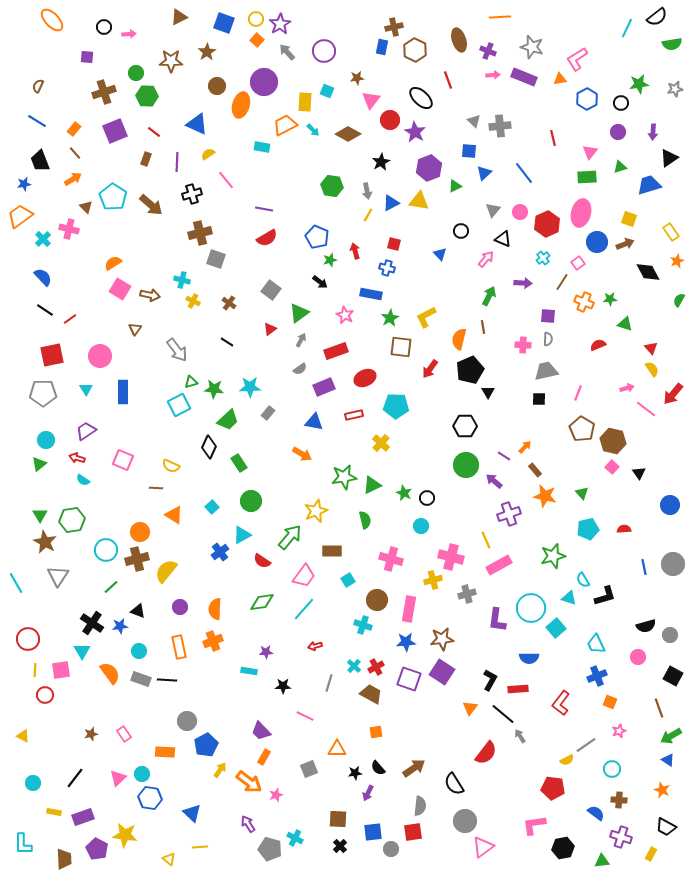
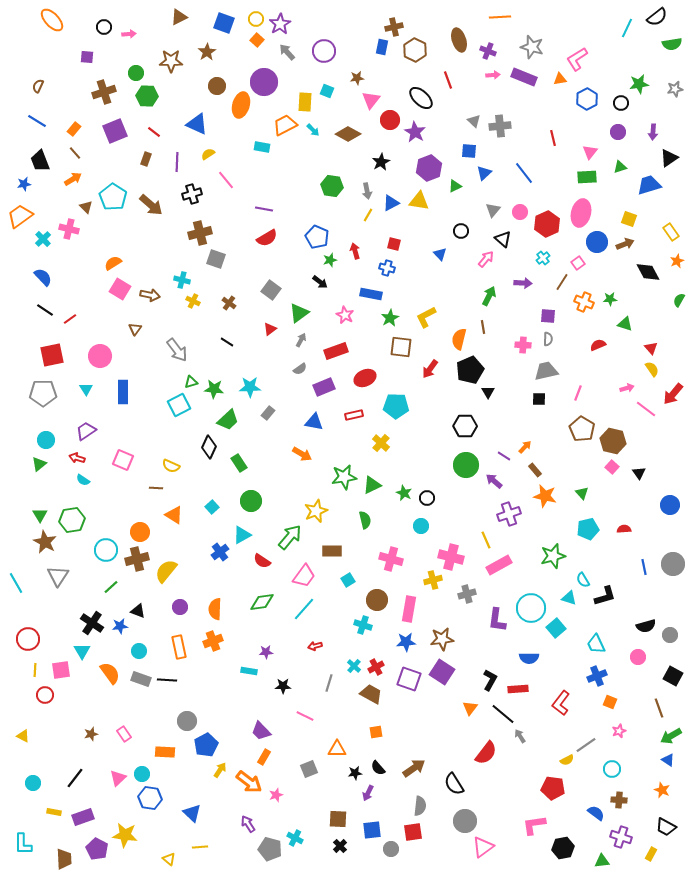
black triangle at (503, 239): rotated 18 degrees clockwise
blue square at (373, 832): moved 1 px left, 2 px up
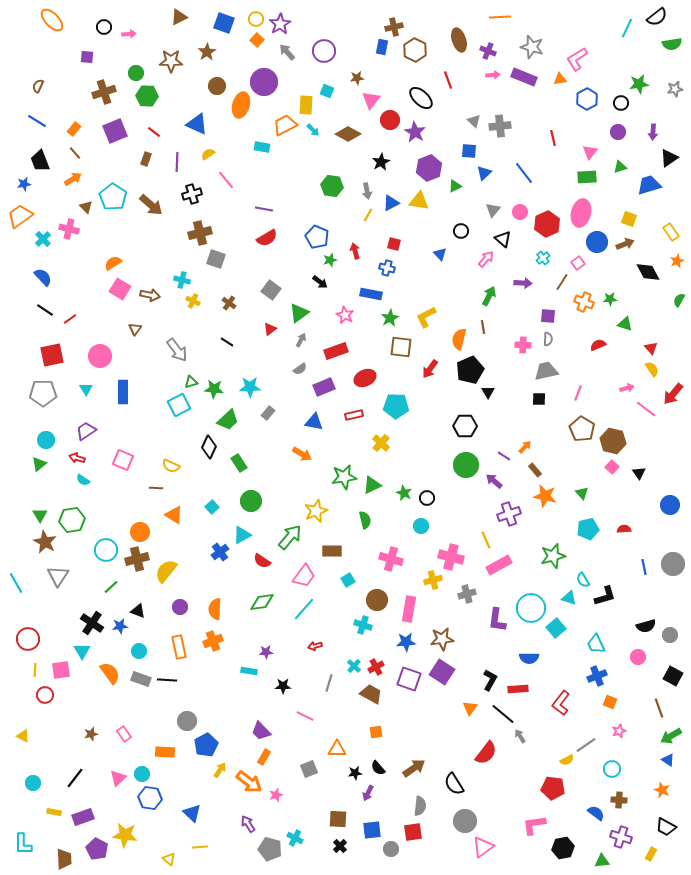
yellow rectangle at (305, 102): moved 1 px right, 3 px down
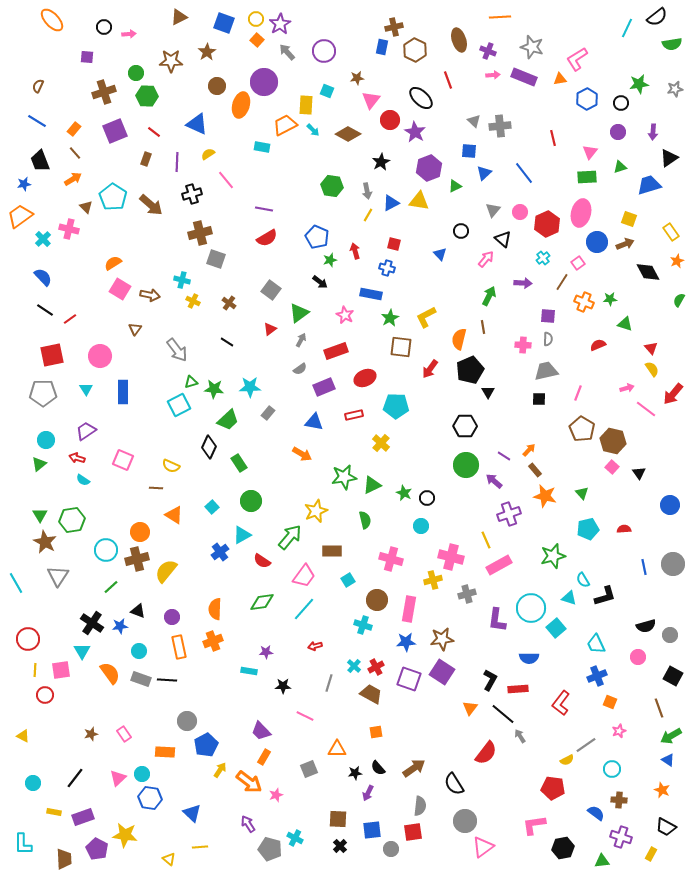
orange arrow at (525, 447): moved 4 px right, 3 px down
purple circle at (180, 607): moved 8 px left, 10 px down
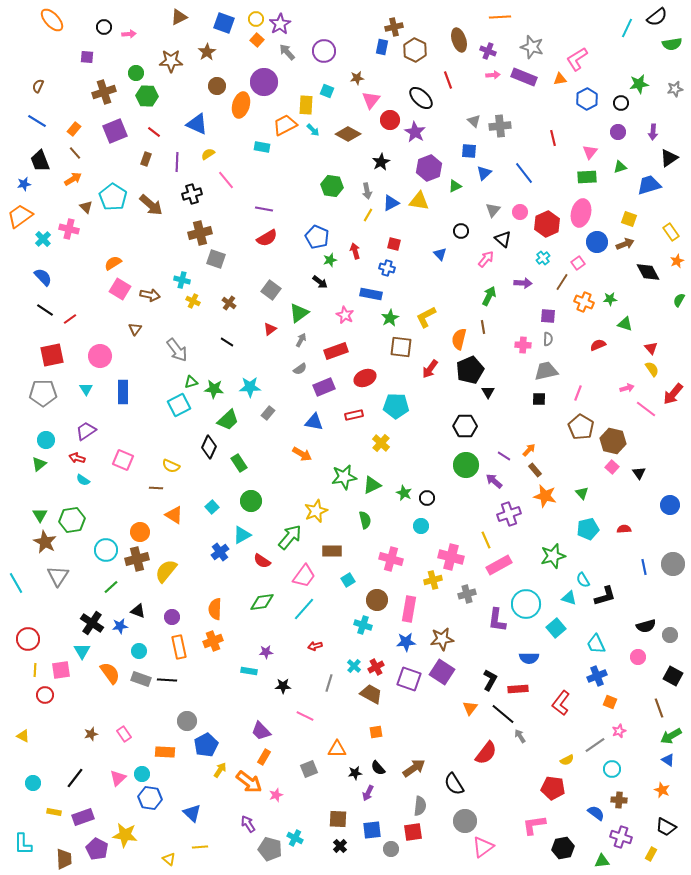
brown pentagon at (582, 429): moved 1 px left, 2 px up
cyan circle at (531, 608): moved 5 px left, 4 px up
gray line at (586, 745): moved 9 px right
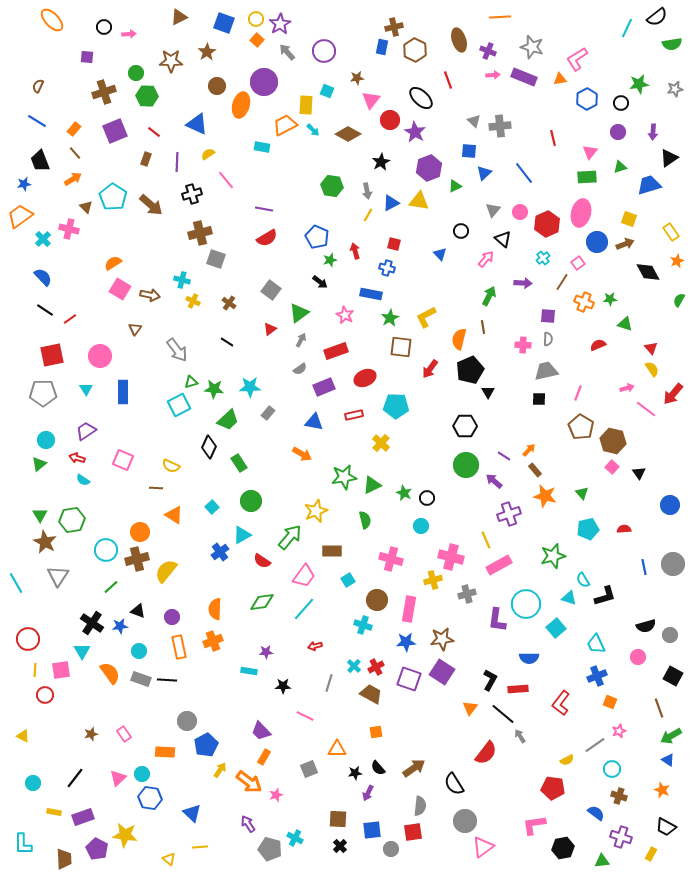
brown cross at (619, 800): moved 4 px up; rotated 14 degrees clockwise
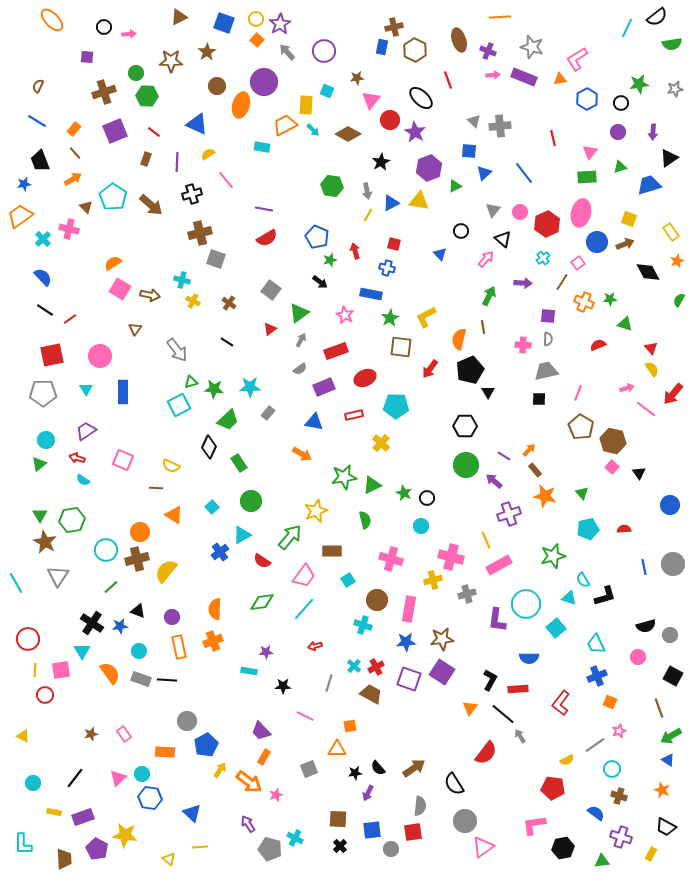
orange square at (376, 732): moved 26 px left, 6 px up
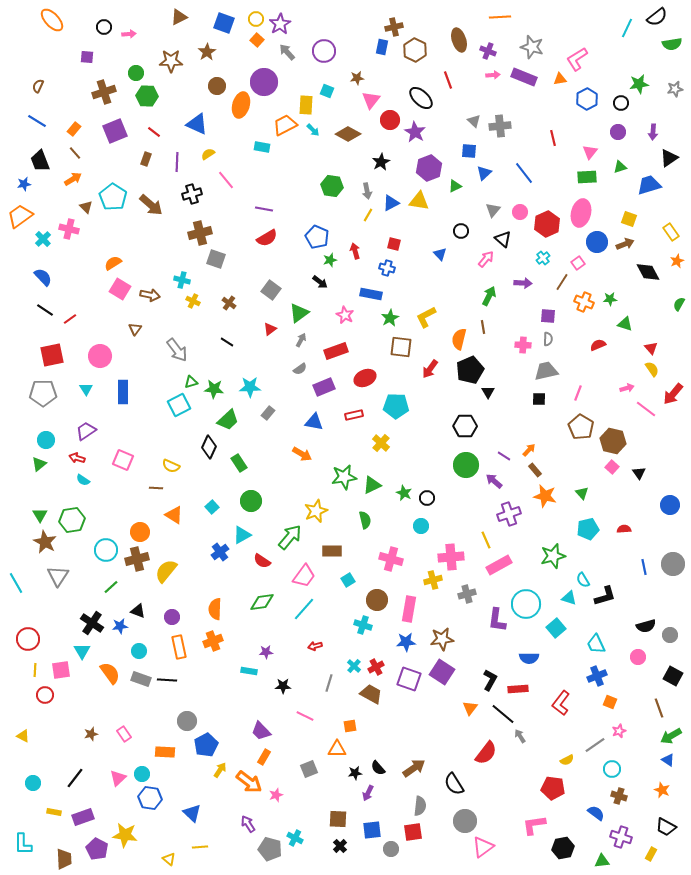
green semicircle at (679, 300): moved 4 px down
pink cross at (451, 557): rotated 20 degrees counterclockwise
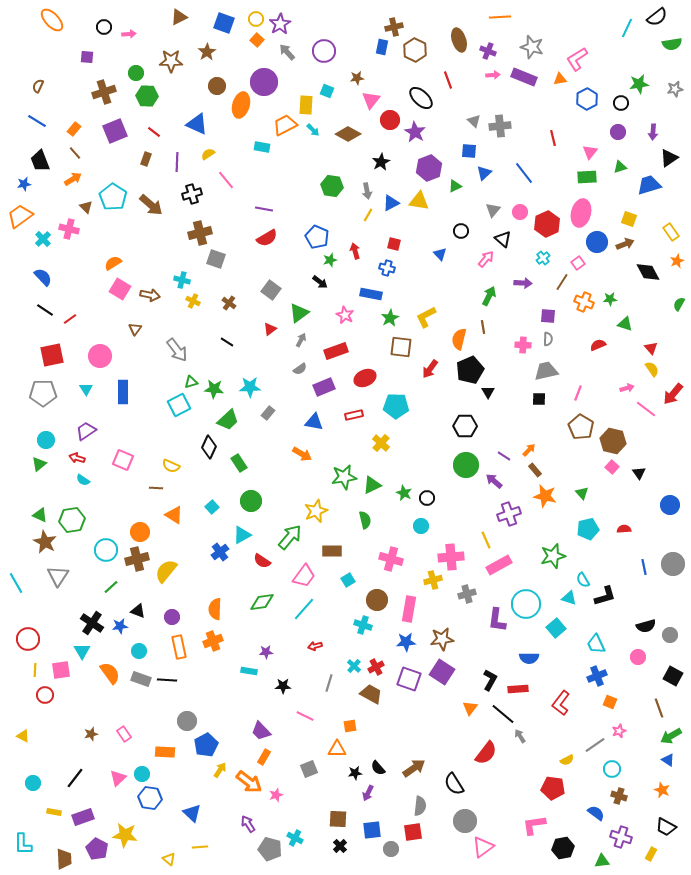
green triangle at (40, 515): rotated 35 degrees counterclockwise
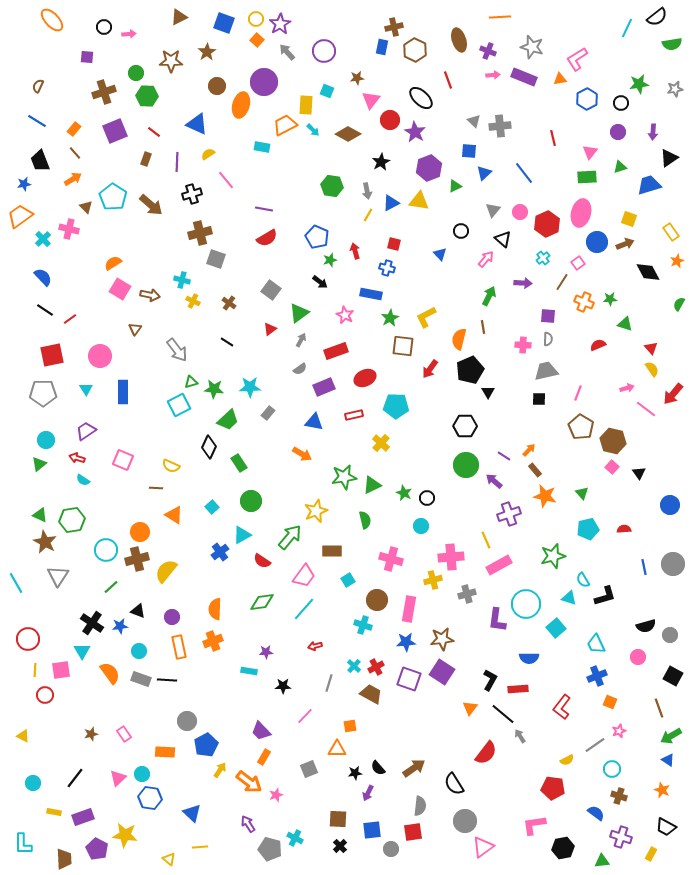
brown square at (401, 347): moved 2 px right, 1 px up
red L-shape at (561, 703): moved 1 px right, 4 px down
pink line at (305, 716): rotated 72 degrees counterclockwise
